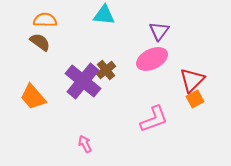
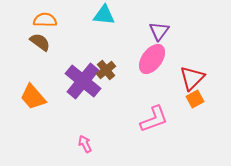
pink ellipse: rotated 28 degrees counterclockwise
red triangle: moved 2 px up
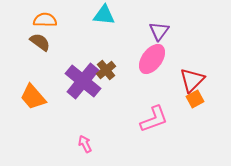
red triangle: moved 2 px down
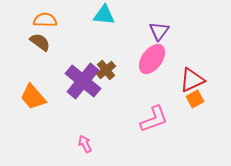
red triangle: rotated 20 degrees clockwise
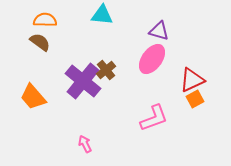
cyan triangle: moved 2 px left
purple triangle: rotated 50 degrees counterclockwise
pink L-shape: moved 1 px up
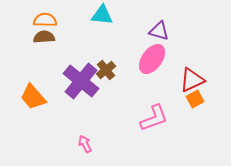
brown semicircle: moved 4 px right, 5 px up; rotated 40 degrees counterclockwise
purple cross: moved 2 px left
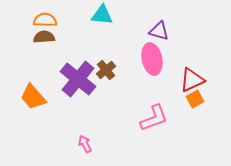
pink ellipse: rotated 48 degrees counterclockwise
purple cross: moved 3 px left, 2 px up
